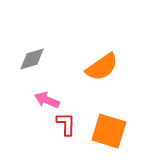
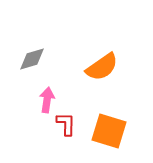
pink arrow: rotated 75 degrees clockwise
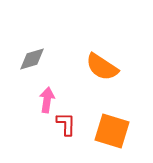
orange semicircle: rotated 68 degrees clockwise
orange square: moved 3 px right
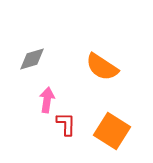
orange square: rotated 15 degrees clockwise
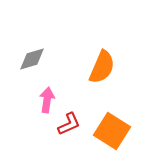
orange semicircle: rotated 100 degrees counterclockwise
red L-shape: moved 3 px right; rotated 65 degrees clockwise
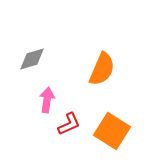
orange semicircle: moved 2 px down
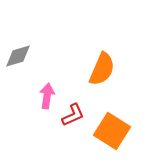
gray diamond: moved 14 px left, 3 px up
pink arrow: moved 4 px up
red L-shape: moved 4 px right, 9 px up
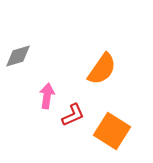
orange semicircle: rotated 12 degrees clockwise
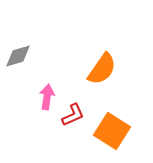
pink arrow: moved 1 px down
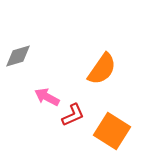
pink arrow: rotated 70 degrees counterclockwise
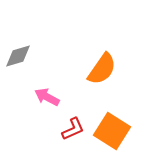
red L-shape: moved 14 px down
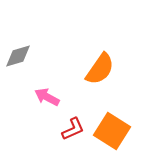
orange semicircle: moved 2 px left
